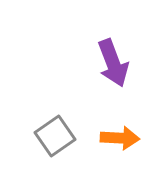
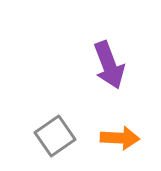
purple arrow: moved 4 px left, 2 px down
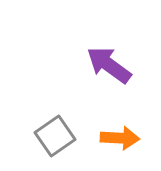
purple arrow: rotated 147 degrees clockwise
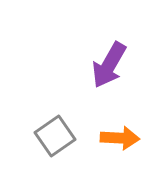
purple arrow: rotated 96 degrees counterclockwise
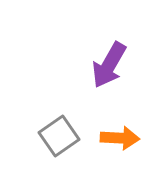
gray square: moved 4 px right
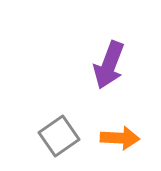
purple arrow: rotated 9 degrees counterclockwise
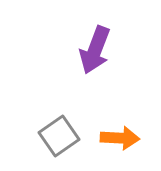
purple arrow: moved 14 px left, 15 px up
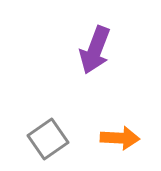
gray square: moved 11 px left, 3 px down
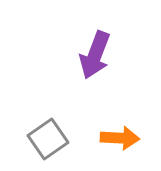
purple arrow: moved 5 px down
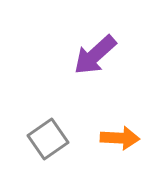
purple arrow: rotated 27 degrees clockwise
